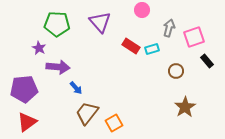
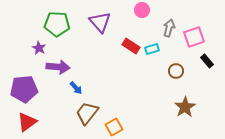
orange square: moved 4 px down
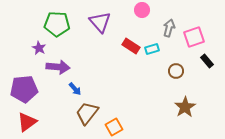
blue arrow: moved 1 px left, 1 px down
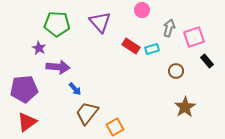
orange square: moved 1 px right
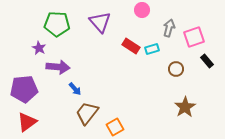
brown circle: moved 2 px up
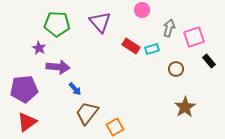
black rectangle: moved 2 px right
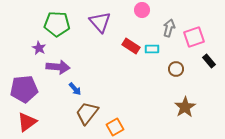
cyan rectangle: rotated 16 degrees clockwise
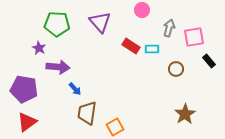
pink square: rotated 10 degrees clockwise
purple pentagon: rotated 16 degrees clockwise
brown star: moved 7 px down
brown trapezoid: rotated 30 degrees counterclockwise
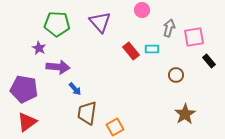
red rectangle: moved 5 px down; rotated 18 degrees clockwise
brown circle: moved 6 px down
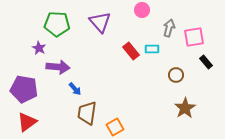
black rectangle: moved 3 px left, 1 px down
brown star: moved 6 px up
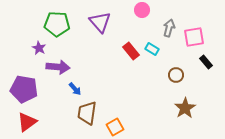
cyan rectangle: rotated 32 degrees clockwise
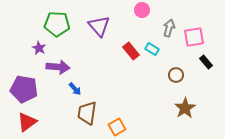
purple triangle: moved 1 px left, 4 px down
orange square: moved 2 px right
